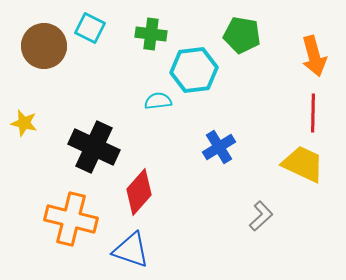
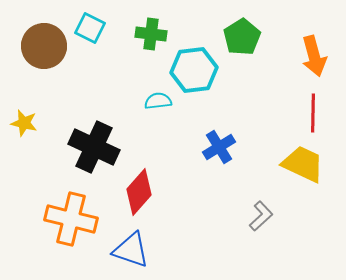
green pentagon: moved 2 px down; rotated 30 degrees clockwise
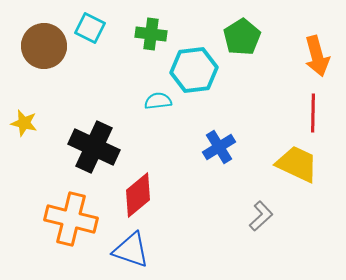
orange arrow: moved 3 px right
yellow trapezoid: moved 6 px left
red diamond: moved 1 px left, 3 px down; rotated 9 degrees clockwise
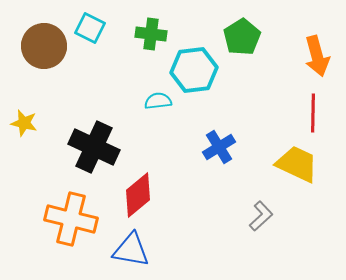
blue triangle: rotated 9 degrees counterclockwise
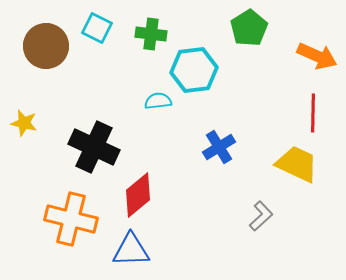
cyan square: moved 7 px right
green pentagon: moved 7 px right, 9 px up
brown circle: moved 2 px right
orange arrow: rotated 51 degrees counterclockwise
blue triangle: rotated 12 degrees counterclockwise
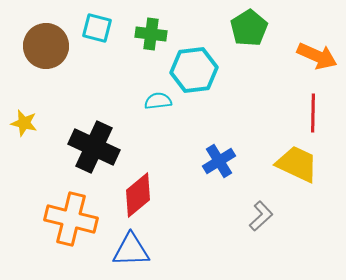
cyan square: rotated 12 degrees counterclockwise
blue cross: moved 14 px down
